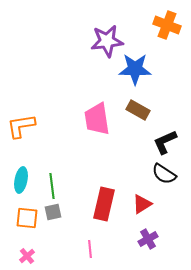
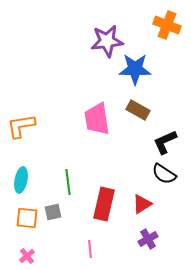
green line: moved 16 px right, 4 px up
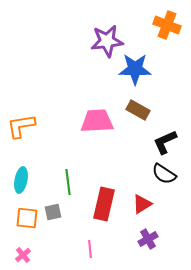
pink trapezoid: moved 2 px down; rotated 96 degrees clockwise
pink cross: moved 4 px left, 1 px up
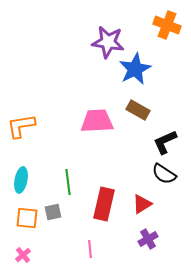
purple star: moved 1 px right, 1 px down; rotated 16 degrees clockwise
blue star: rotated 28 degrees counterclockwise
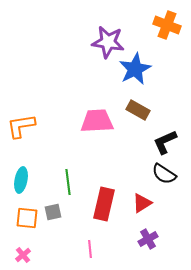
red triangle: moved 1 px up
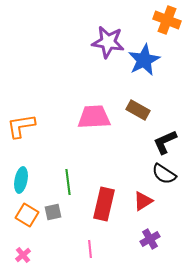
orange cross: moved 5 px up
blue star: moved 9 px right, 9 px up
pink trapezoid: moved 3 px left, 4 px up
red triangle: moved 1 px right, 2 px up
orange square: moved 3 px up; rotated 25 degrees clockwise
purple cross: moved 2 px right
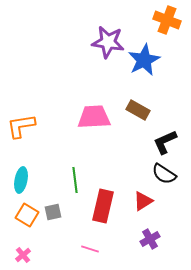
green line: moved 7 px right, 2 px up
red rectangle: moved 1 px left, 2 px down
pink line: rotated 66 degrees counterclockwise
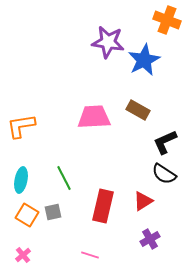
green line: moved 11 px left, 2 px up; rotated 20 degrees counterclockwise
pink line: moved 6 px down
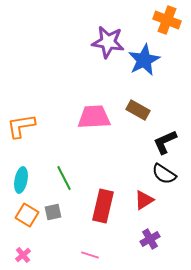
red triangle: moved 1 px right, 1 px up
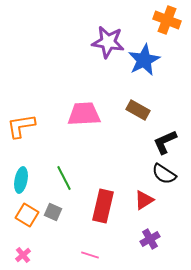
pink trapezoid: moved 10 px left, 3 px up
gray square: rotated 36 degrees clockwise
